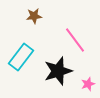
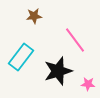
pink star: rotated 24 degrees clockwise
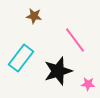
brown star: rotated 14 degrees clockwise
cyan rectangle: moved 1 px down
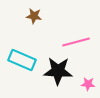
pink line: moved 1 px right, 2 px down; rotated 68 degrees counterclockwise
cyan rectangle: moved 1 px right, 2 px down; rotated 76 degrees clockwise
black star: rotated 20 degrees clockwise
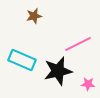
brown star: rotated 21 degrees counterclockwise
pink line: moved 2 px right, 2 px down; rotated 12 degrees counterclockwise
black star: rotated 16 degrees counterclockwise
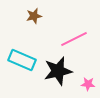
pink line: moved 4 px left, 5 px up
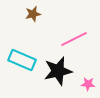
brown star: moved 1 px left, 2 px up
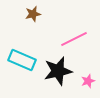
pink star: moved 3 px up; rotated 24 degrees counterclockwise
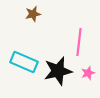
pink line: moved 5 px right, 3 px down; rotated 56 degrees counterclockwise
cyan rectangle: moved 2 px right, 2 px down
pink star: moved 8 px up
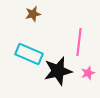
cyan rectangle: moved 5 px right, 8 px up
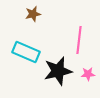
pink line: moved 2 px up
cyan rectangle: moved 3 px left, 2 px up
pink star: moved 1 px down; rotated 16 degrees clockwise
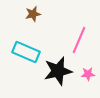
pink line: rotated 16 degrees clockwise
